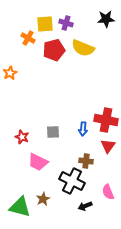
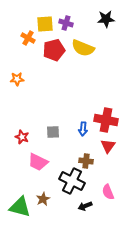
orange star: moved 7 px right, 6 px down; rotated 24 degrees clockwise
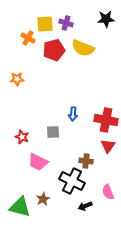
blue arrow: moved 10 px left, 15 px up
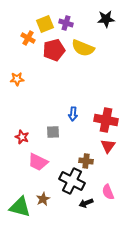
yellow square: rotated 18 degrees counterclockwise
black arrow: moved 1 px right, 3 px up
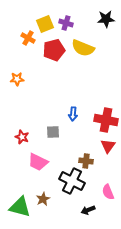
black arrow: moved 2 px right, 7 px down
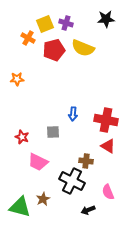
red triangle: rotated 35 degrees counterclockwise
